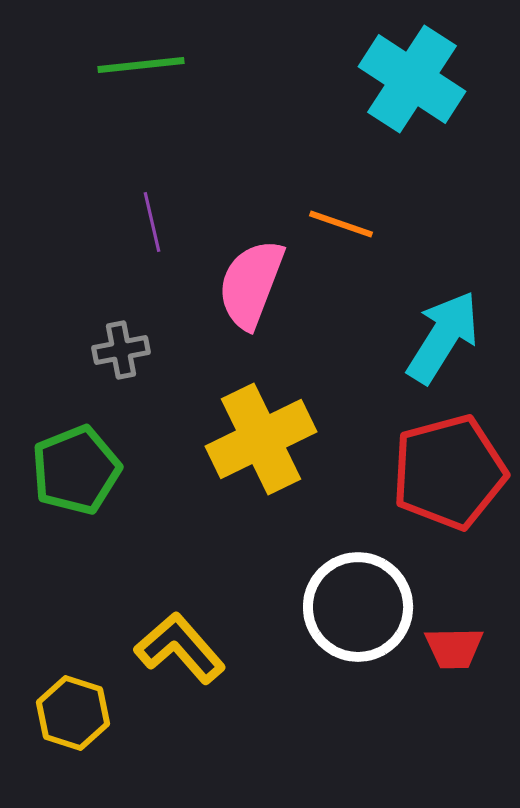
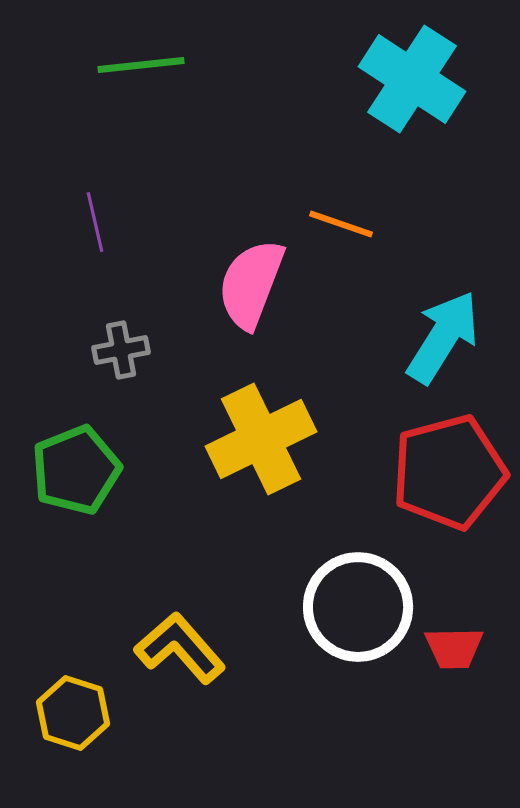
purple line: moved 57 px left
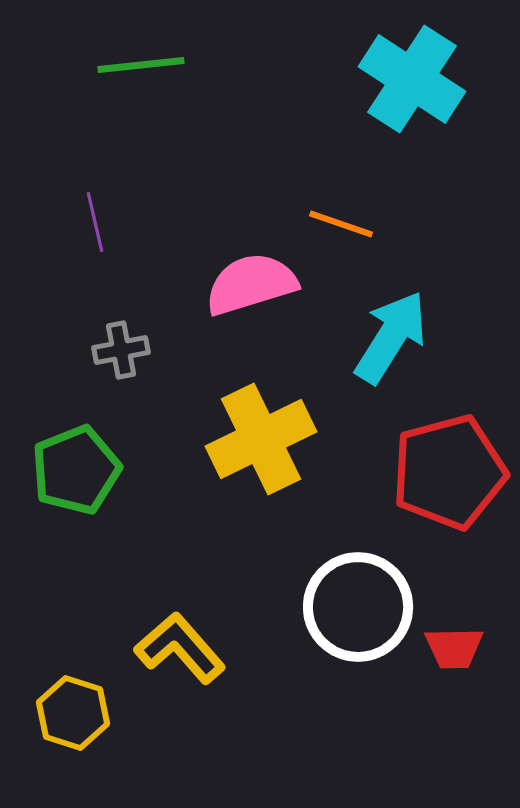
pink semicircle: rotated 52 degrees clockwise
cyan arrow: moved 52 px left
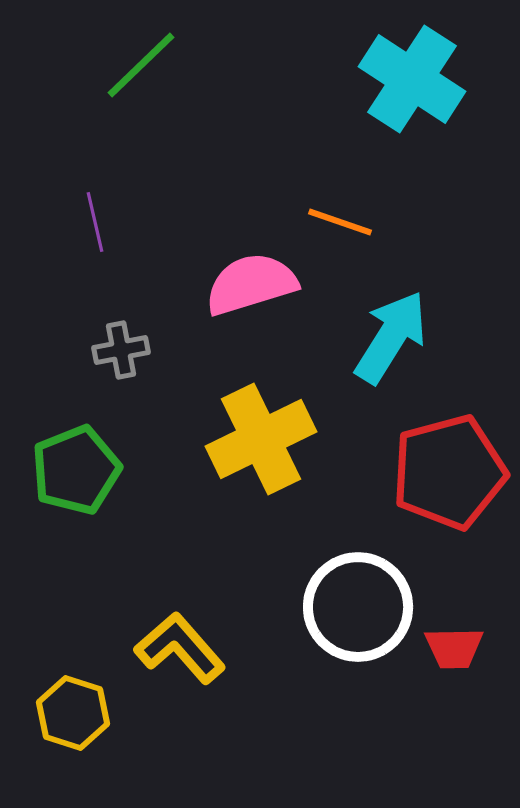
green line: rotated 38 degrees counterclockwise
orange line: moved 1 px left, 2 px up
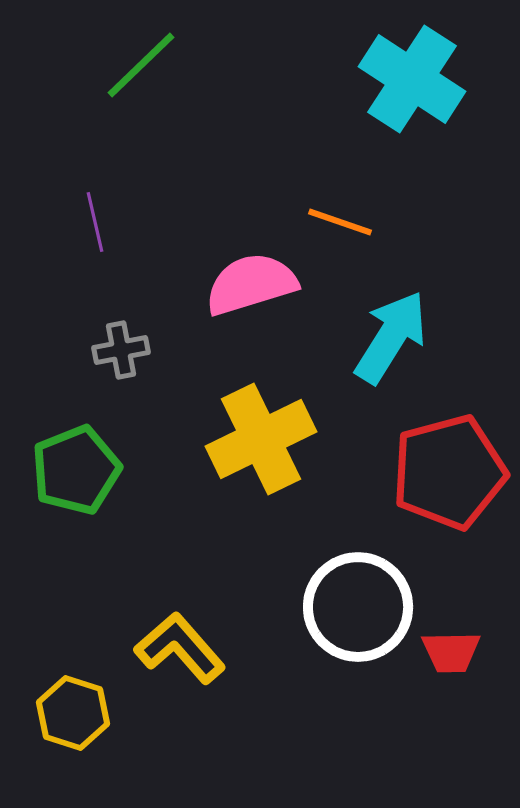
red trapezoid: moved 3 px left, 4 px down
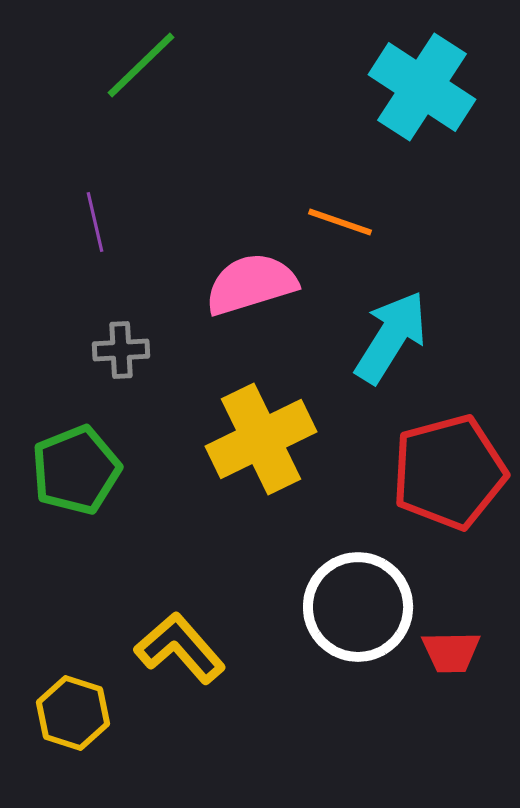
cyan cross: moved 10 px right, 8 px down
gray cross: rotated 8 degrees clockwise
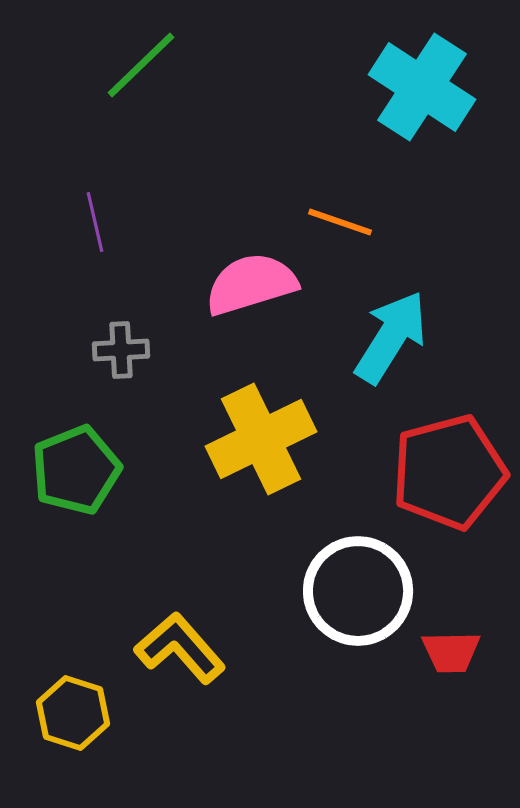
white circle: moved 16 px up
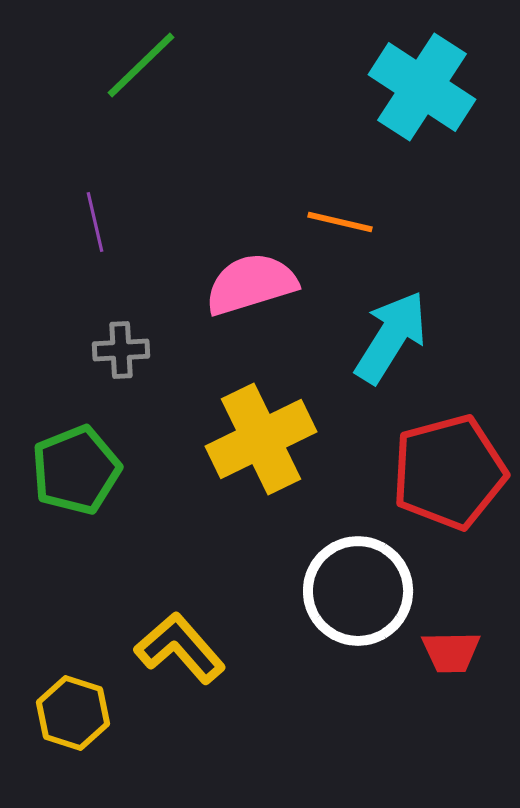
orange line: rotated 6 degrees counterclockwise
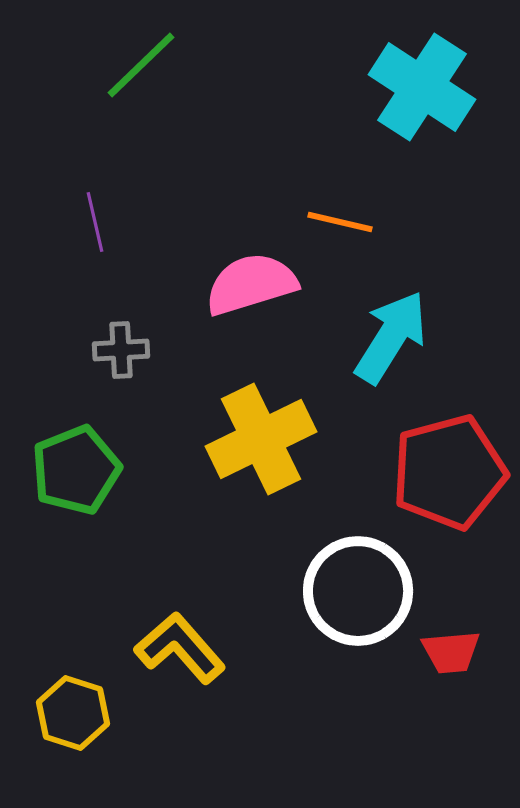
red trapezoid: rotated 4 degrees counterclockwise
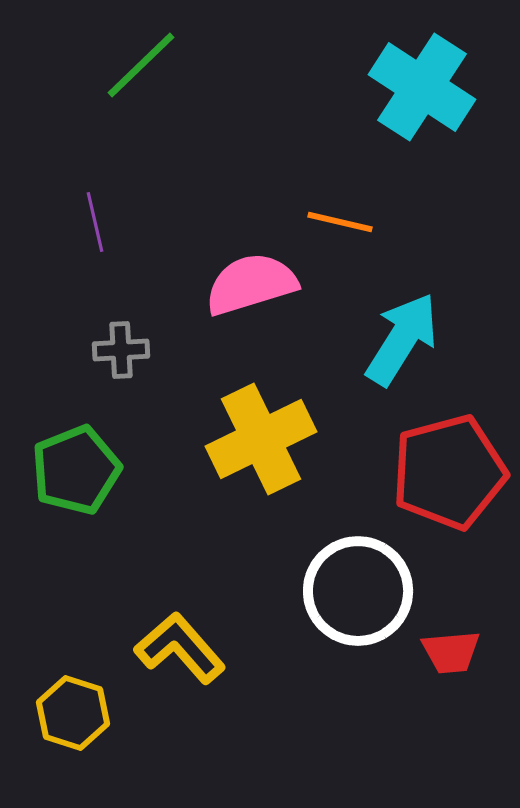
cyan arrow: moved 11 px right, 2 px down
